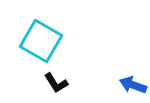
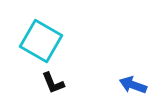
black L-shape: moved 3 px left; rotated 10 degrees clockwise
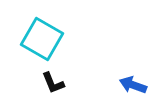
cyan square: moved 1 px right, 2 px up
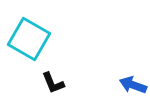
cyan square: moved 13 px left
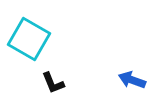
blue arrow: moved 1 px left, 5 px up
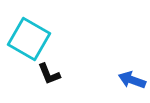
black L-shape: moved 4 px left, 9 px up
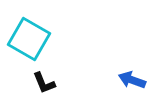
black L-shape: moved 5 px left, 9 px down
